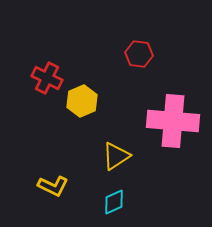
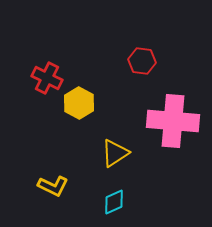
red hexagon: moved 3 px right, 7 px down
yellow hexagon: moved 3 px left, 2 px down; rotated 8 degrees counterclockwise
yellow triangle: moved 1 px left, 3 px up
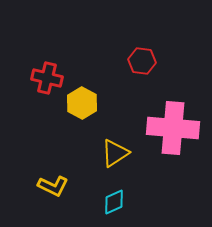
red cross: rotated 12 degrees counterclockwise
yellow hexagon: moved 3 px right
pink cross: moved 7 px down
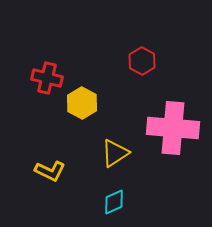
red hexagon: rotated 20 degrees clockwise
yellow L-shape: moved 3 px left, 15 px up
